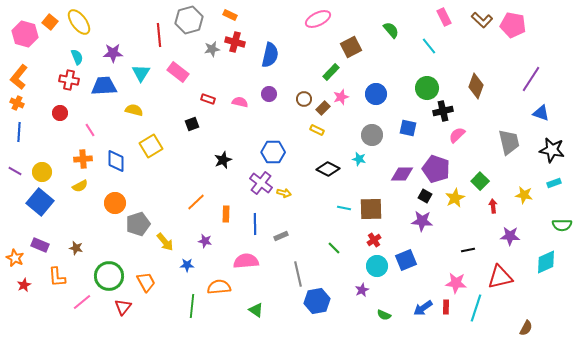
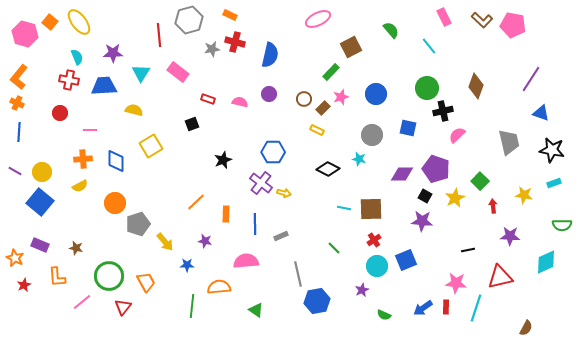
pink line at (90, 130): rotated 56 degrees counterclockwise
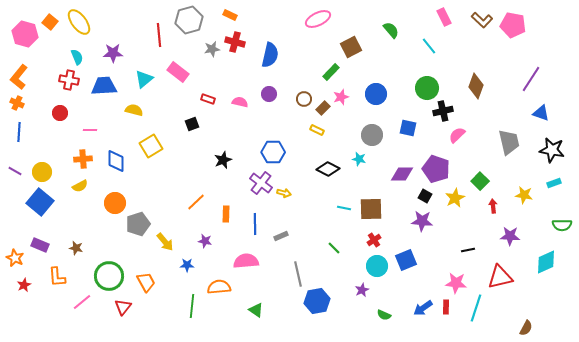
cyan triangle at (141, 73): moved 3 px right, 6 px down; rotated 18 degrees clockwise
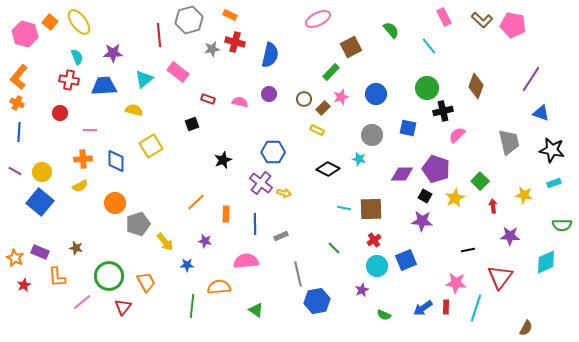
purple rectangle at (40, 245): moved 7 px down
red triangle at (500, 277): rotated 40 degrees counterclockwise
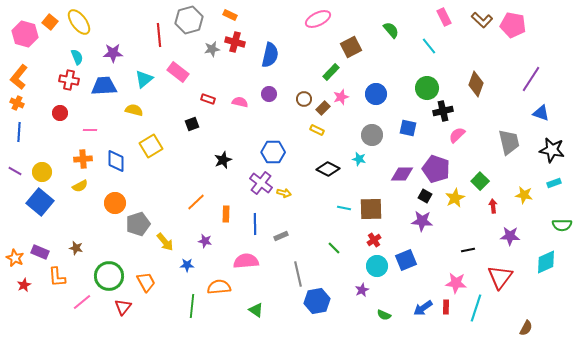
brown diamond at (476, 86): moved 2 px up
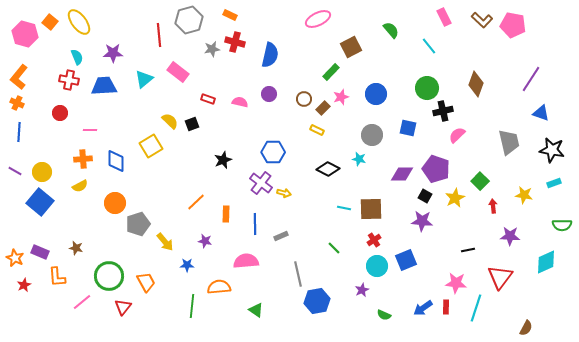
yellow semicircle at (134, 110): moved 36 px right, 11 px down; rotated 30 degrees clockwise
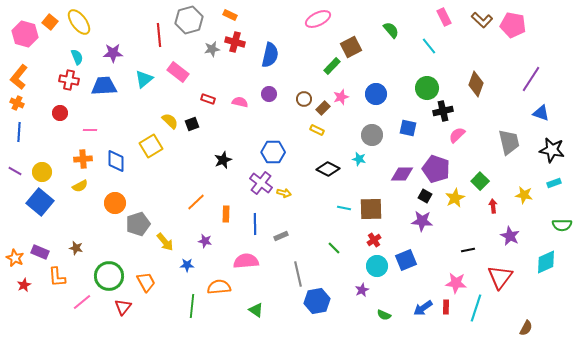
green rectangle at (331, 72): moved 1 px right, 6 px up
purple star at (510, 236): rotated 24 degrees clockwise
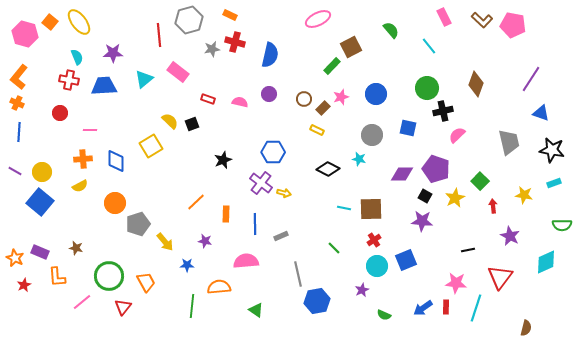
brown semicircle at (526, 328): rotated 14 degrees counterclockwise
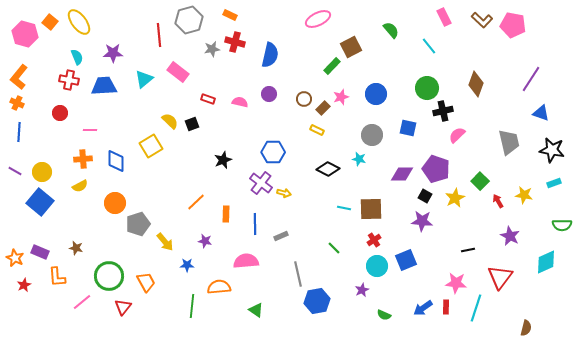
red arrow at (493, 206): moved 5 px right, 5 px up; rotated 24 degrees counterclockwise
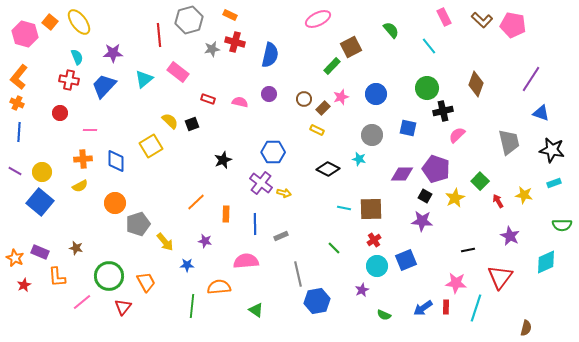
blue trapezoid at (104, 86): rotated 44 degrees counterclockwise
